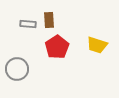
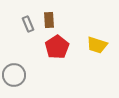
gray rectangle: rotated 63 degrees clockwise
gray circle: moved 3 px left, 6 px down
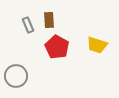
gray rectangle: moved 1 px down
red pentagon: rotated 10 degrees counterclockwise
gray circle: moved 2 px right, 1 px down
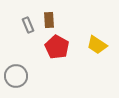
yellow trapezoid: rotated 15 degrees clockwise
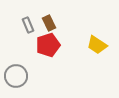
brown rectangle: moved 3 px down; rotated 21 degrees counterclockwise
red pentagon: moved 9 px left, 2 px up; rotated 25 degrees clockwise
